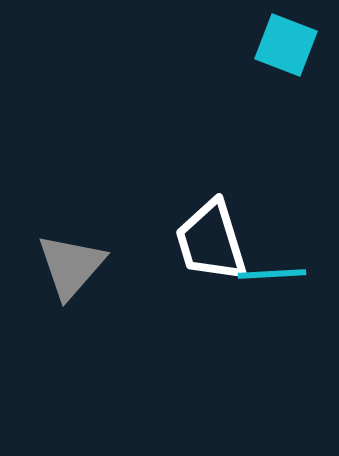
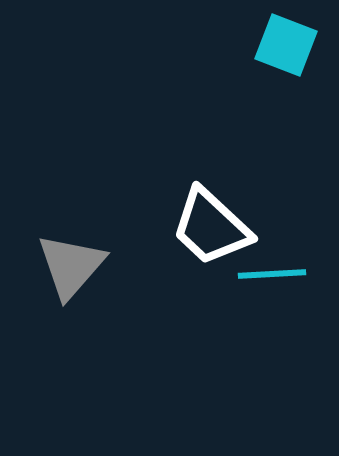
white trapezoid: moved 14 px up; rotated 30 degrees counterclockwise
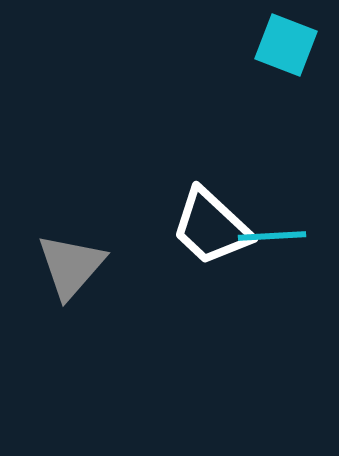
cyan line: moved 38 px up
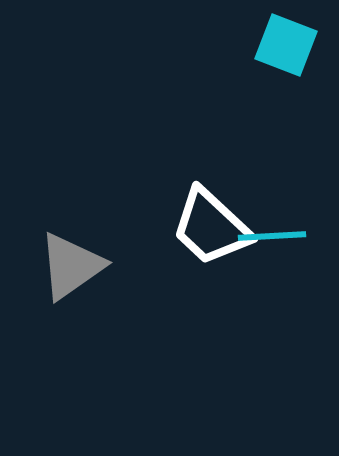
gray triangle: rotated 14 degrees clockwise
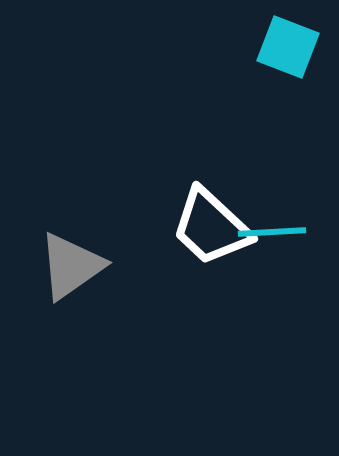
cyan square: moved 2 px right, 2 px down
cyan line: moved 4 px up
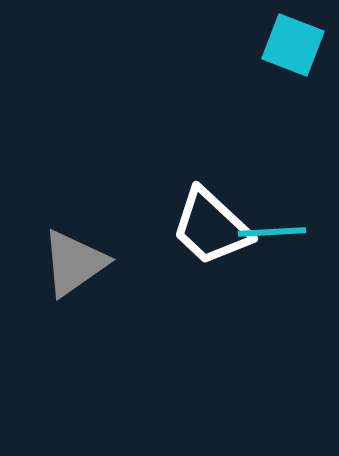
cyan square: moved 5 px right, 2 px up
gray triangle: moved 3 px right, 3 px up
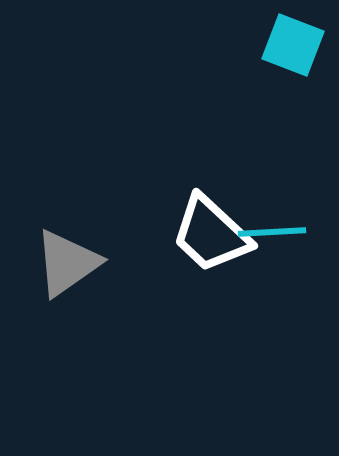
white trapezoid: moved 7 px down
gray triangle: moved 7 px left
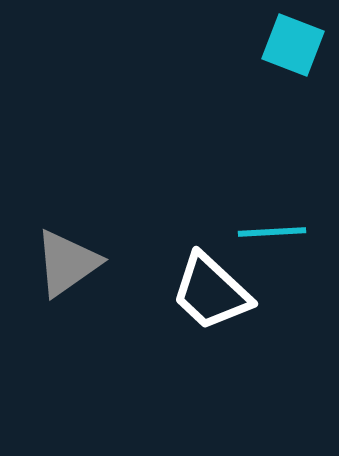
white trapezoid: moved 58 px down
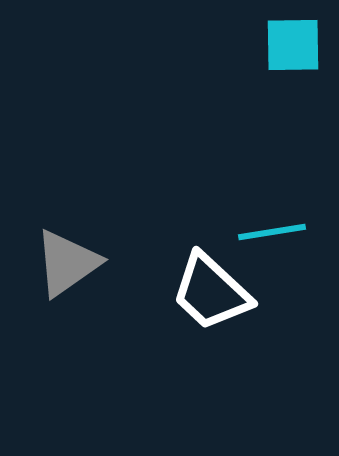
cyan square: rotated 22 degrees counterclockwise
cyan line: rotated 6 degrees counterclockwise
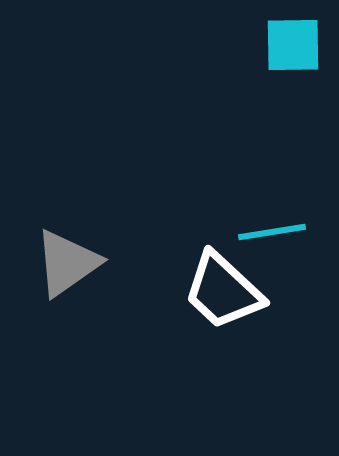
white trapezoid: moved 12 px right, 1 px up
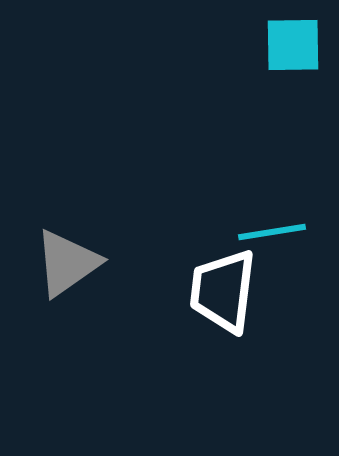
white trapezoid: rotated 54 degrees clockwise
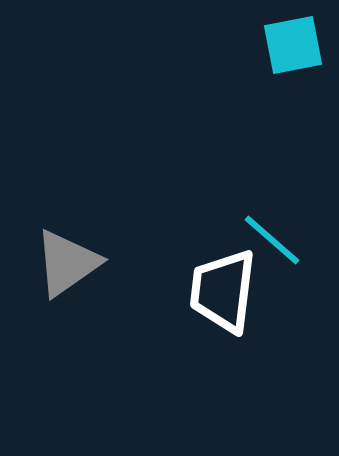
cyan square: rotated 10 degrees counterclockwise
cyan line: moved 8 px down; rotated 50 degrees clockwise
